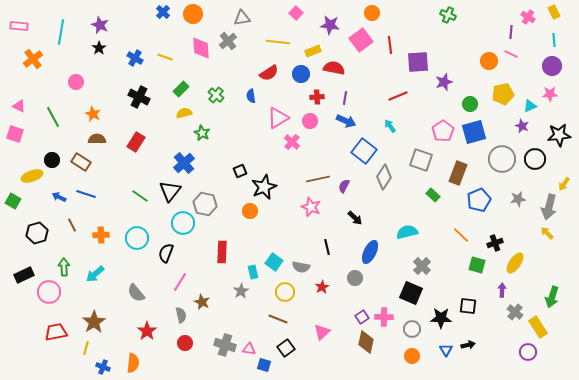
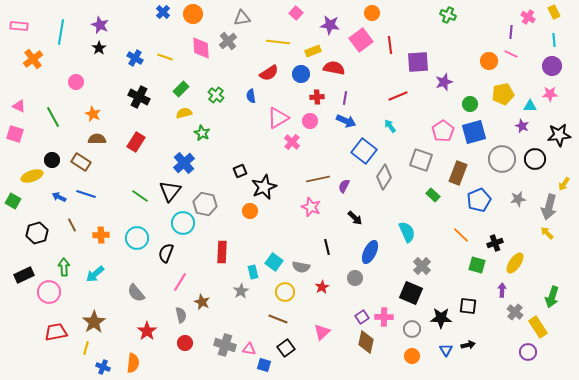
cyan triangle at (530, 106): rotated 24 degrees clockwise
cyan semicircle at (407, 232): rotated 80 degrees clockwise
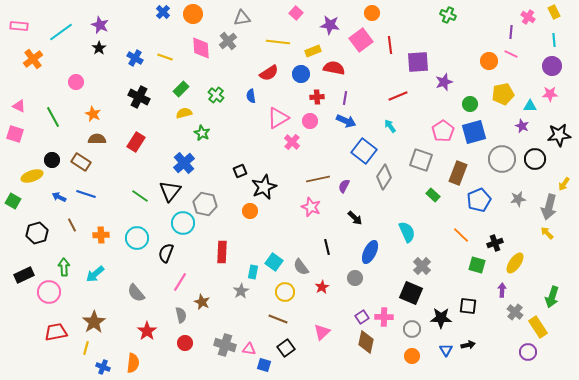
cyan line at (61, 32): rotated 45 degrees clockwise
gray semicircle at (301, 267): rotated 42 degrees clockwise
cyan rectangle at (253, 272): rotated 24 degrees clockwise
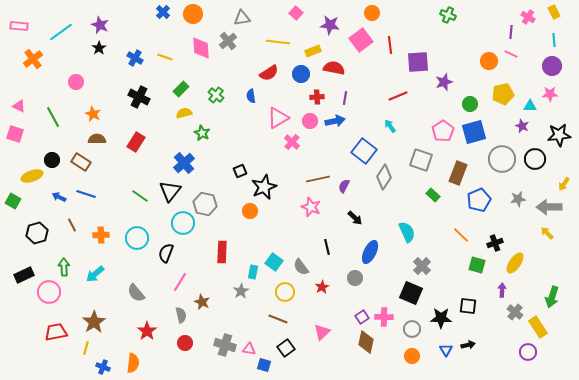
blue arrow at (346, 121): moved 11 px left; rotated 36 degrees counterclockwise
gray arrow at (549, 207): rotated 75 degrees clockwise
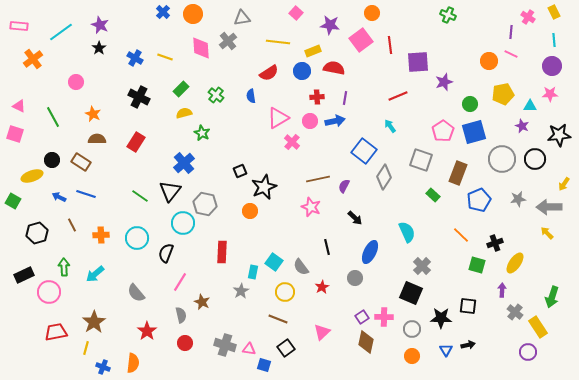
blue circle at (301, 74): moved 1 px right, 3 px up
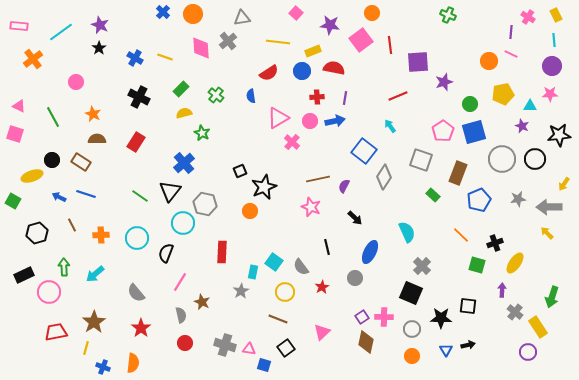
yellow rectangle at (554, 12): moved 2 px right, 3 px down
red star at (147, 331): moved 6 px left, 3 px up
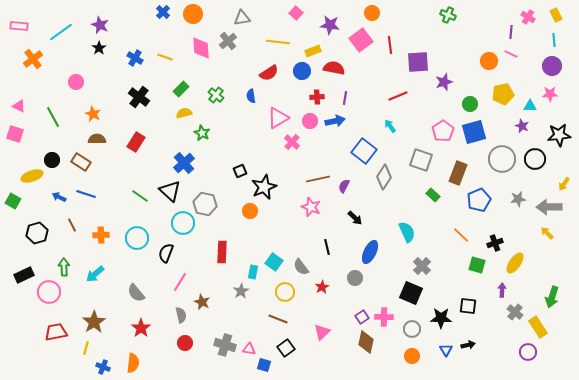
black cross at (139, 97): rotated 10 degrees clockwise
black triangle at (170, 191): rotated 25 degrees counterclockwise
